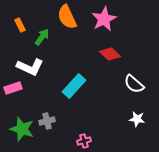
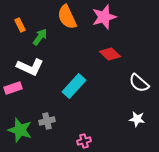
pink star: moved 2 px up; rotated 10 degrees clockwise
green arrow: moved 2 px left
white semicircle: moved 5 px right, 1 px up
green star: moved 2 px left, 1 px down
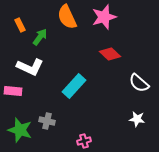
pink rectangle: moved 3 px down; rotated 24 degrees clockwise
gray cross: rotated 28 degrees clockwise
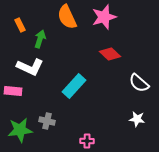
green arrow: moved 2 px down; rotated 18 degrees counterclockwise
green star: rotated 25 degrees counterclockwise
pink cross: moved 3 px right; rotated 16 degrees clockwise
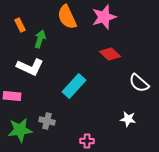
pink rectangle: moved 1 px left, 5 px down
white star: moved 9 px left
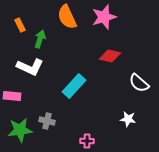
red diamond: moved 2 px down; rotated 30 degrees counterclockwise
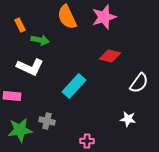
green arrow: moved 1 px down; rotated 84 degrees clockwise
white semicircle: rotated 95 degrees counterclockwise
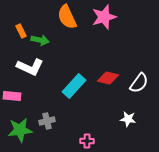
orange rectangle: moved 1 px right, 6 px down
red diamond: moved 2 px left, 22 px down
gray cross: rotated 28 degrees counterclockwise
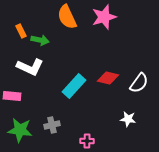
gray cross: moved 5 px right, 4 px down
green star: rotated 15 degrees clockwise
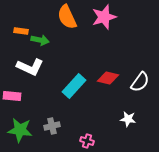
orange rectangle: rotated 56 degrees counterclockwise
white semicircle: moved 1 px right, 1 px up
gray cross: moved 1 px down
pink cross: rotated 16 degrees clockwise
